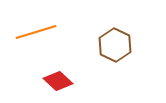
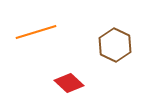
red diamond: moved 11 px right, 2 px down
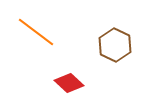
orange line: rotated 54 degrees clockwise
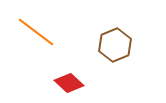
brown hexagon: rotated 12 degrees clockwise
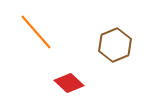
orange line: rotated 12 degrees clockwise
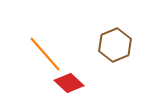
orange line: moved 9 px right, 22 px down
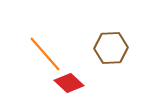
brown hexagon: moved 4 px left, 3 px down; rotated 20 degrees clockwise
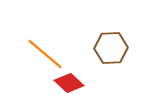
orange line: rotated 9 degrees counterclockwise
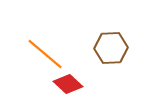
red diamond: moved 1 px left, 1 px down
